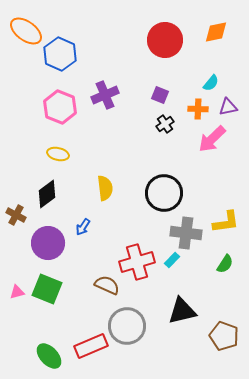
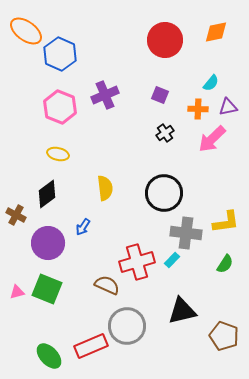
black cross: moved 9 px down
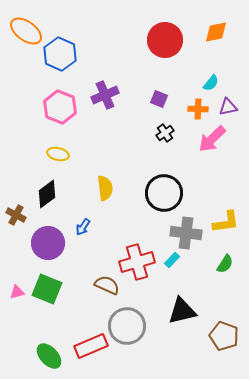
purple square: moved 1 px left, 4 px down
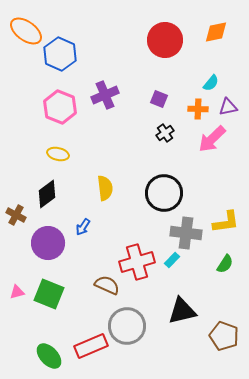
green square: moved 2 px right, 5 px down
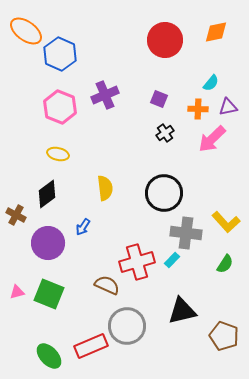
yellow L-shape: rotated 56 degrees clockwise
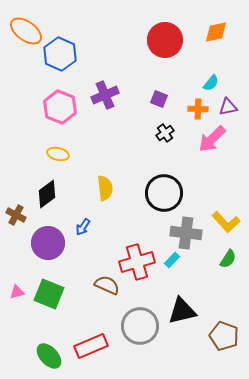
green semicircle: moved 3 px right, 5 px up
gray circle: moved 13 px right
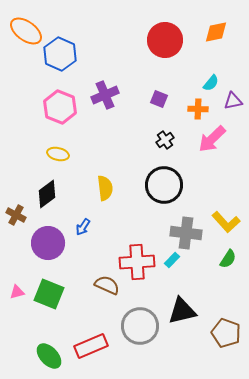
purple triangle: moved 5 px right, 6 px up
black cross: moved 7 px down
black circle: moved 8 px up
red cross: rotated 12 degrees clockwise
brown pentagon: moved 2 px right, 3 px up
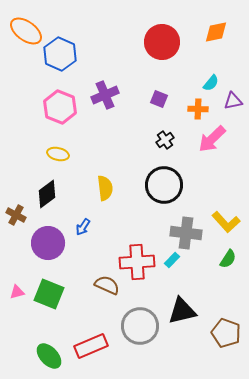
red circle: moved 3 px left, 2 px down
